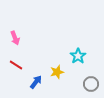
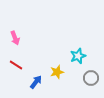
cyan star: rotated 14 degrees clockwise
gray circle: moved 6 px up
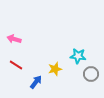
pink arrow: moved 1 px left, 1 px down; rotated 128 degrees clockwise
cyan star: rotated 28 degrees clockwise
yellow star: moved 2 px left, 3 px up
gray circle: moved 4 px up
